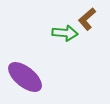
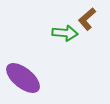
purple ellipse: moved 2 px left, 1 px down
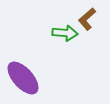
purple ellipse: rotated 9 degrees clockwise
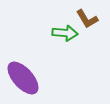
brown L-shape: rotated 80 degrees counterclockwise
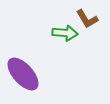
purple ellipse: moved 4 px up
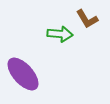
green arrow: moved 5 px left, 1 px down
